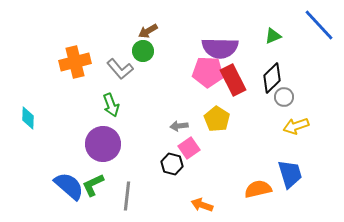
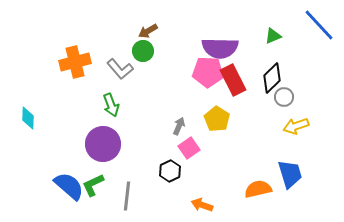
gray arrow: rotated 120 degrees clockwise
black hexagon: moved 2 px left, 7 px down; rotated 20 degrees clockwise
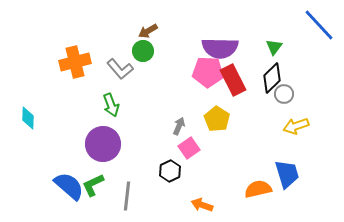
green triangle: moved 1 px right, 11 px down; rotated 30 degrees counterclockwise
gray circle: moved 3 px up
blue trapezoid: moved 3 px left
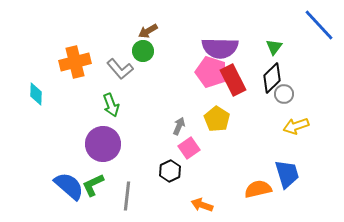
pink pentagon: moved 3 px right; rotated 16 degrees clockwise
cyan diamond: moved 8 px right, 24 px up
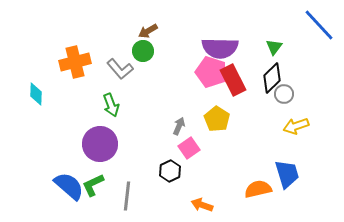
purple circle: moved 3 px left
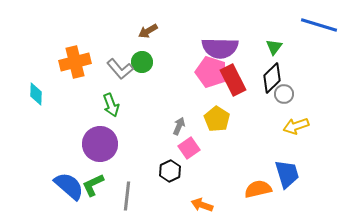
blue line: rotated 30 degrees counterclockwise
green circle: moved 1 px left, 11 px down
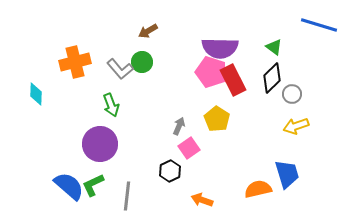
green triangle: rotated 30 degrees counterclockwise
gray circle: moved 8 px right
orange arrow: moved 5 px up
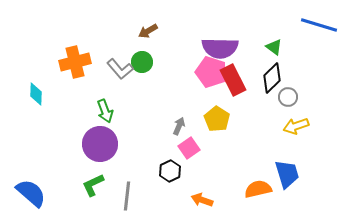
gray circle: moved 4 px left, 3 px down
green arrow: moved 6 px left, 6 px down
blue semicircle: moved 38 px left, 7 px down
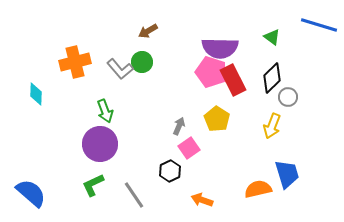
green triangle: moved 2 px left, 10 px up
yellow arrow: moved 24 px left; rotated 50 degrees counterclockwise
gray line: moved 7 px right, 1 px up; rotated 40 degrees counterclockwise
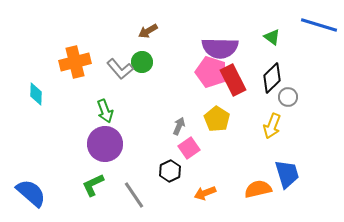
purple circle: moved 5 px right
orange arrow: moved 3 px right, 7 px up; rotated 40 degrees counterclockwise
